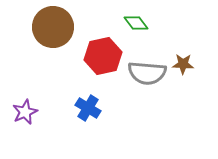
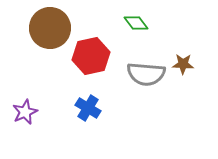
brown circle: moved 3 px left, 1 px down
red hexagon: moved 12 px left
gray semicircle: moved 1 px left, 1 px down
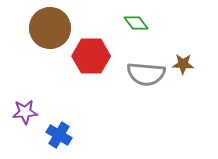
red hexagon: rotated 12 degrees clockwise
blue cross: moved 29 px left, 27 px down
purple star: rotated 20 degrees clockwise
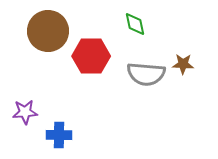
green diamond: moved 1 px left, 1 px down; rotated 25 degrees clockwise
brown circle: moved 2 px left, 3 px down
blue cross: rotated 30 degrees counterclockwise
